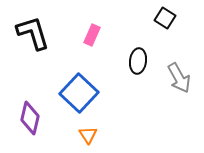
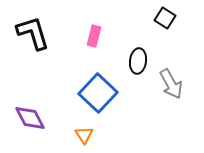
pink rectangle: moved 2 px right, 1 px down; rotated 10 degrees counterclockwise
gray arrow: moved 8 px left, 6 px down
blue square: moved 19 px right
purple diamond: rotated 40 degrees counterclockwise
orange triangle: moved 4 px left
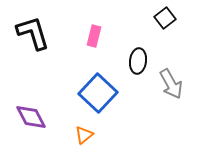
black square: rotated 20 degrees clockwise
purple diamond: moved 1 px right, 1 px up
orange triangle: rotated 24 degrees clockwise
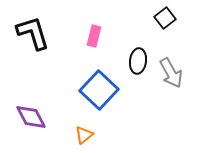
gray arrow: moved 11 px up
blue square: moved 1 px right, 3 px up
